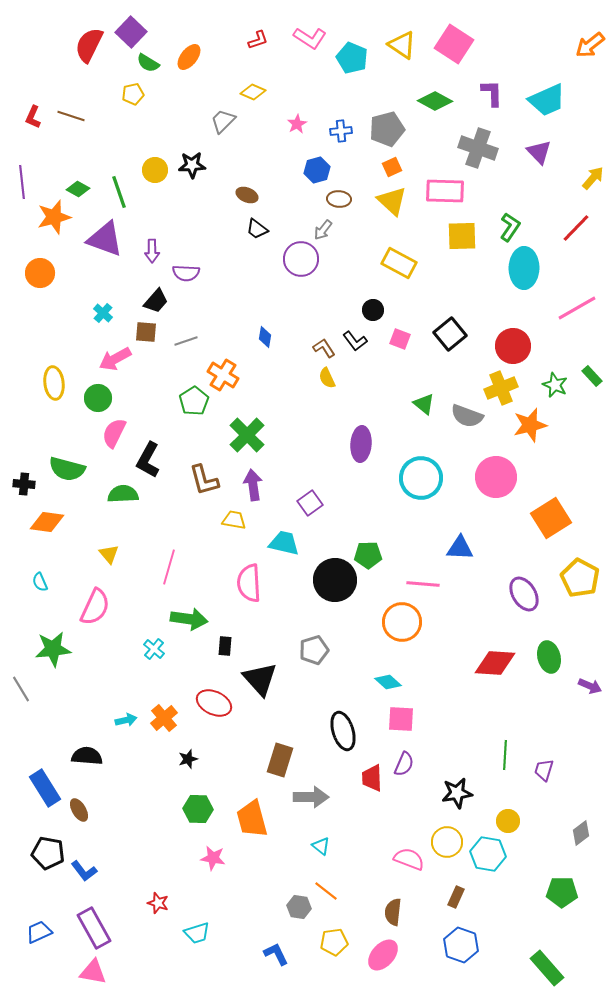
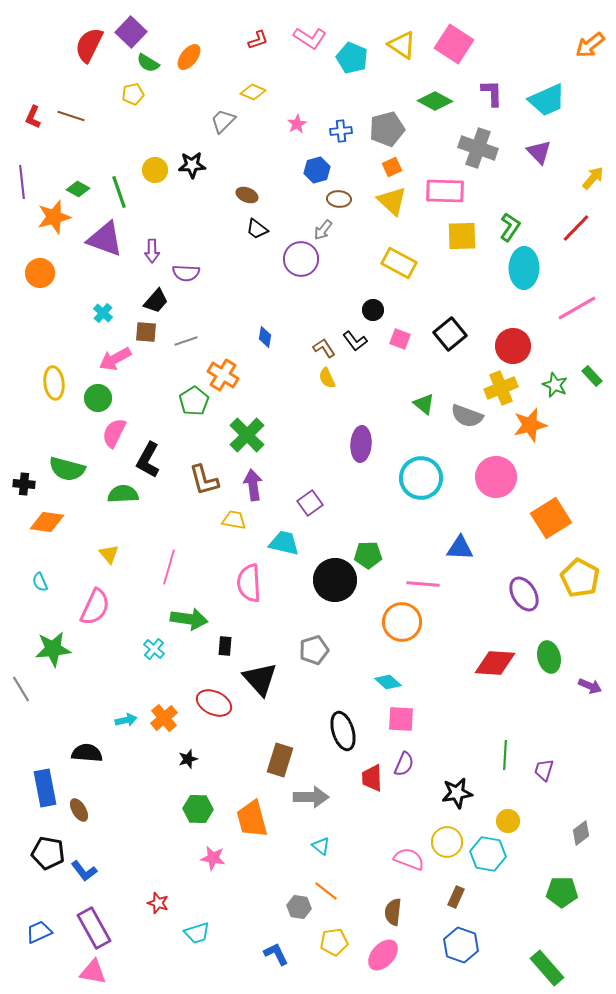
black semicircle at (87, 756): moved 3 px up
blue rectangle at (45, 788): rotated 21 degrees clockwise
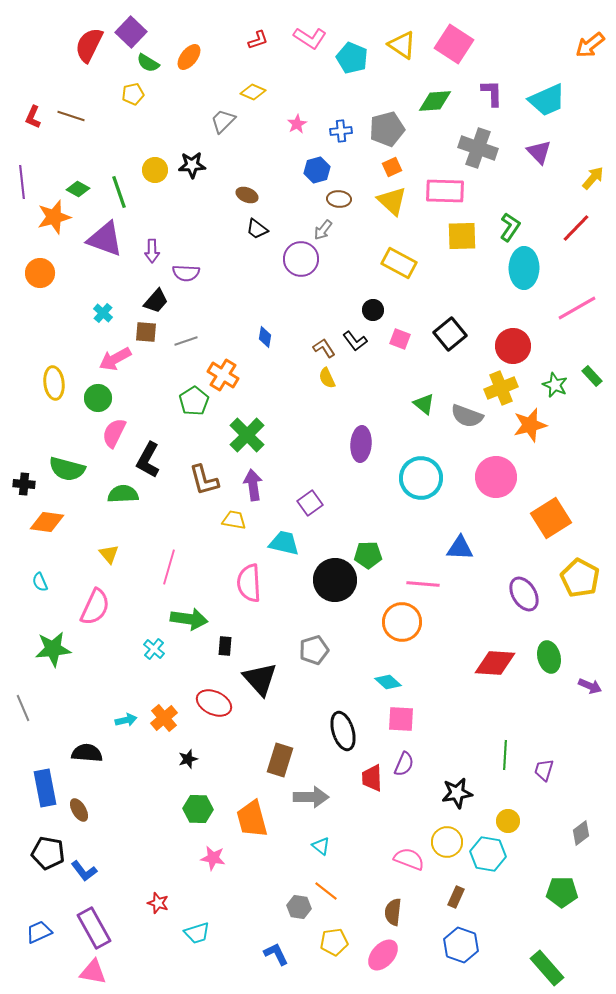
green diamond at (435, 101): rotated 32 degrees counterclockwise
gray line at (21, 689): moved 2 px right, 19 px down; rotated 8 degrees clockwise
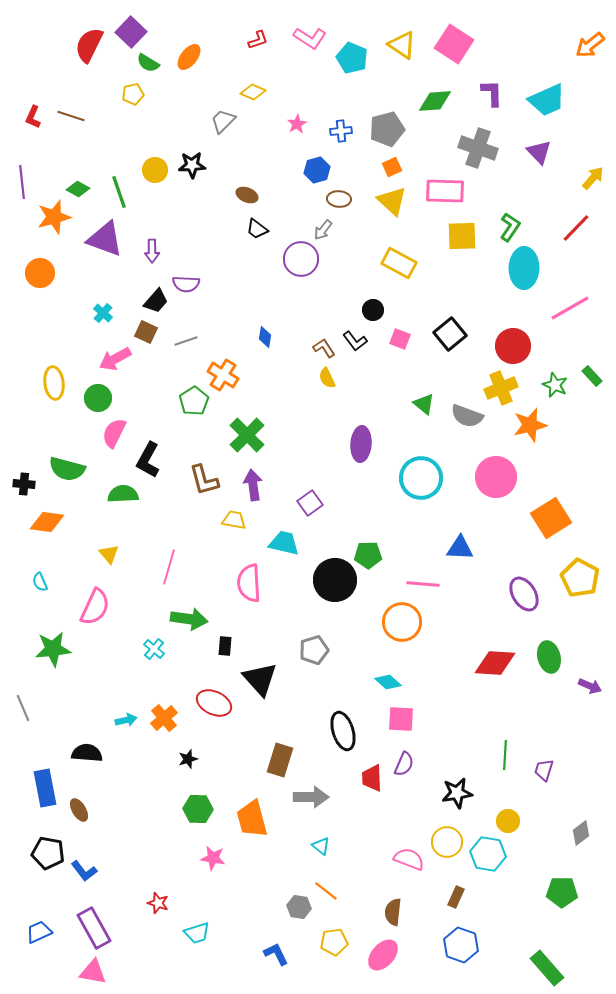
purple semicircle at (186, 273): moved 11 px down
pink line at (577, 308): moved 7 px left
brown square at (146, 332): rotated 20 degrees clockwise
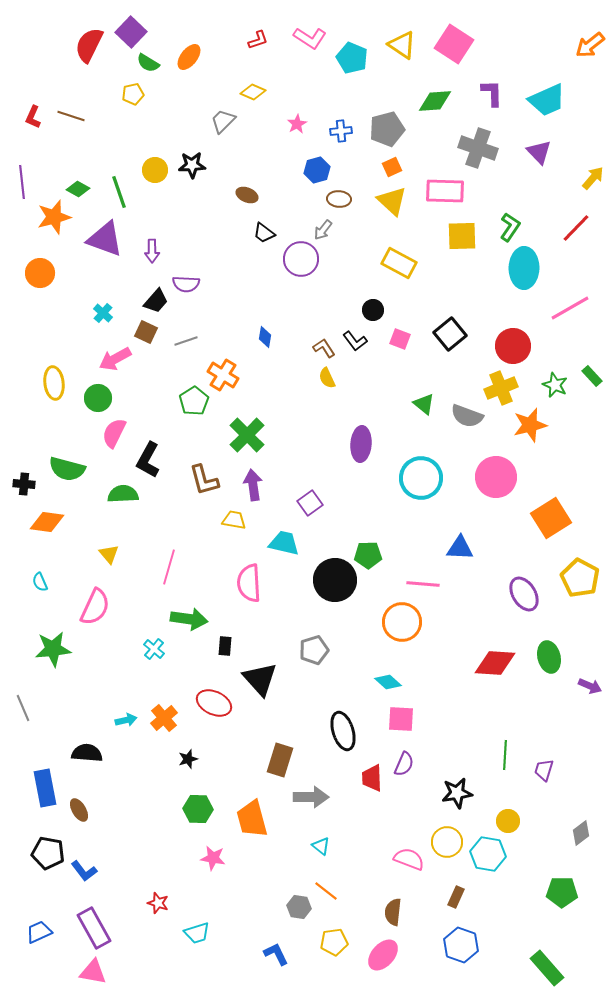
black trapezoid at (257, 229): moved 7 px right, 4 px down
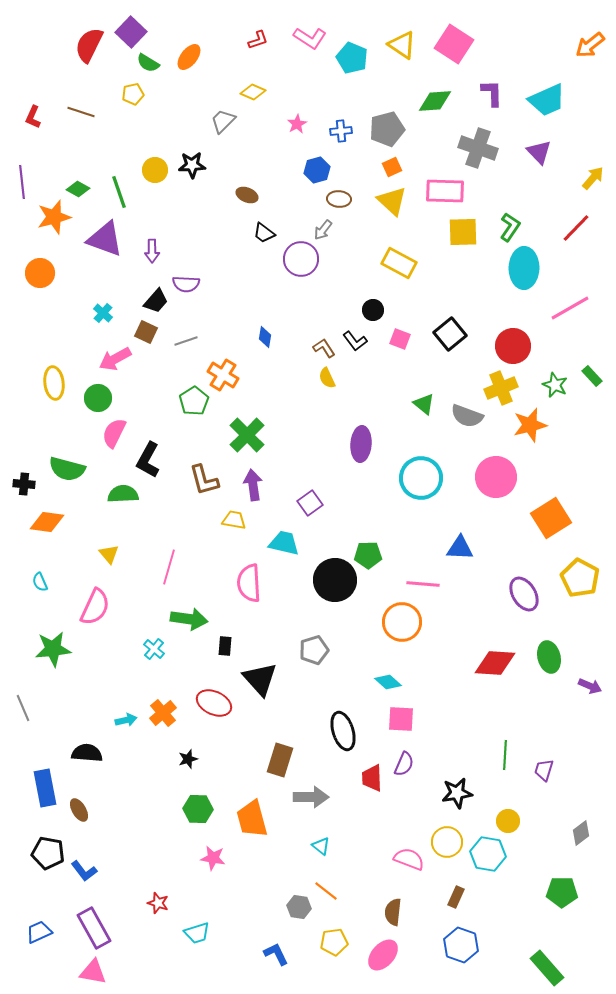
brown line at (71, 116): moved 10 px right, 4 px up
yellow square at (462, 236): moved 1 px right, 4 px up
orange cross at (164, 718): moved 1 px left, 5 px up
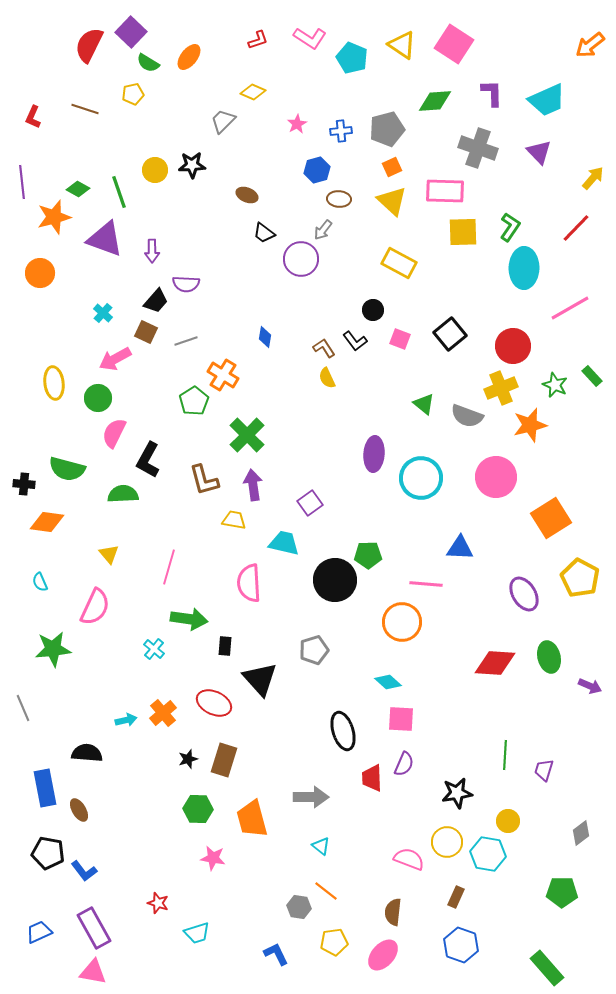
brown line at (81, 112): moved 4 px right, 3 px up
purple ellipse at (361, 444): moved 13 px right, 10 px down
pink line at (423, 584): moved 3 px right
brown rectangle at (280, 760): moved 56 px left
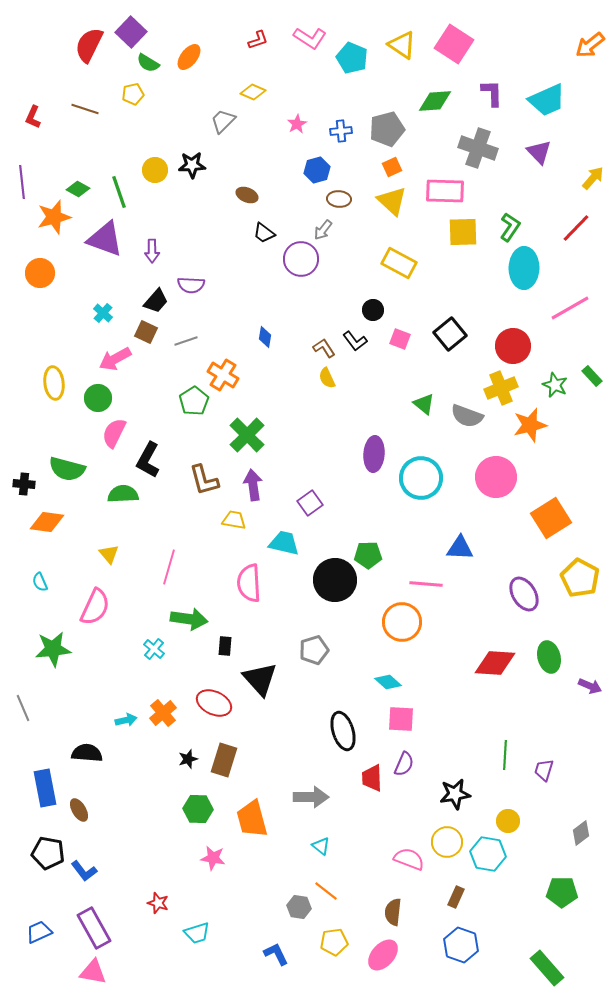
purple semicircle at (186, 284): moved 5 px right, 1 px down
black star at (457, 793): moved 2 px left, 1 px down
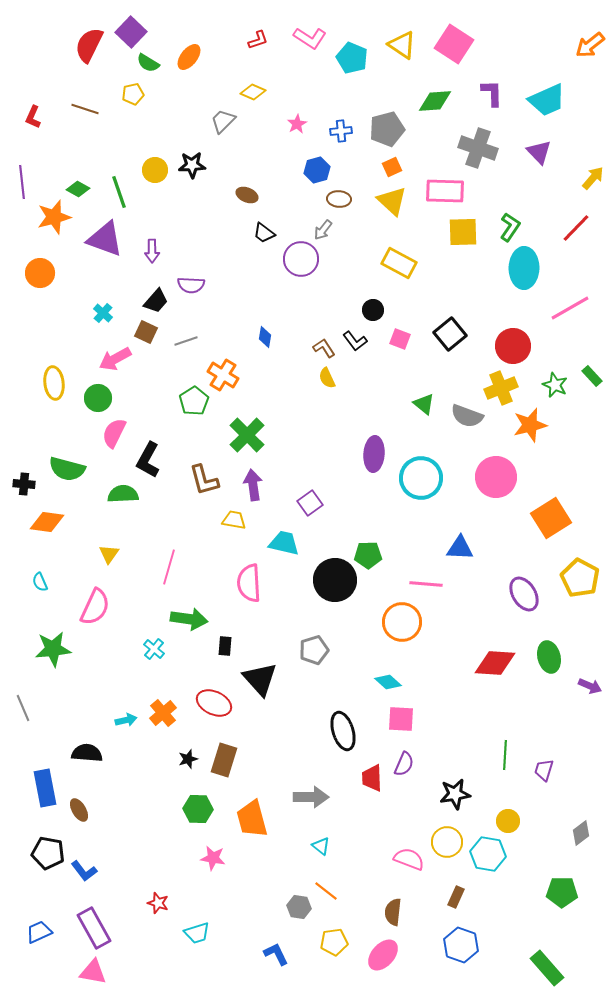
yellow triangle at (109, 554): rotated 15 degrees clockwise
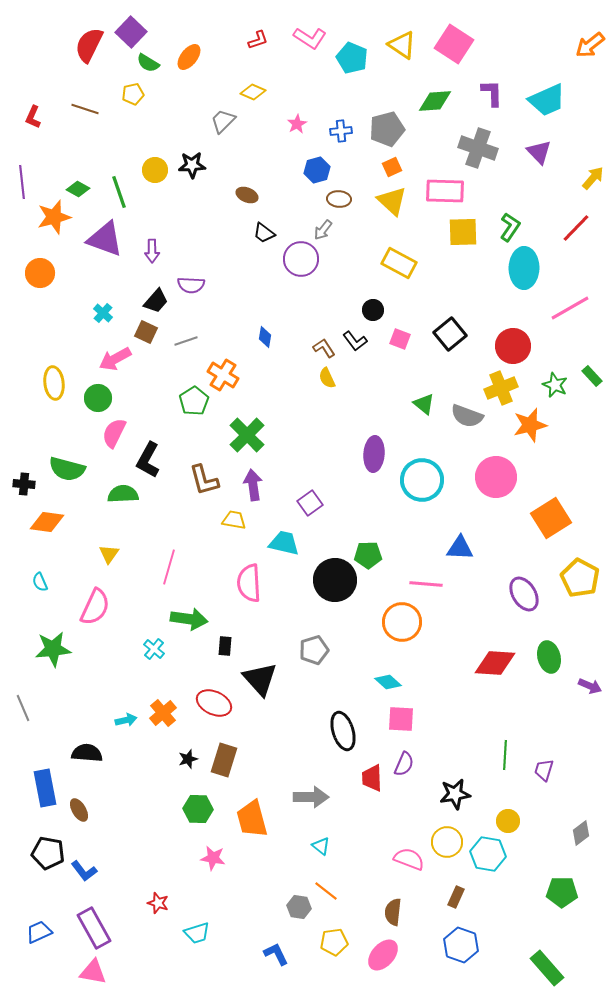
cyan circle at (421, 478): moved 1 px right, 2 px down
